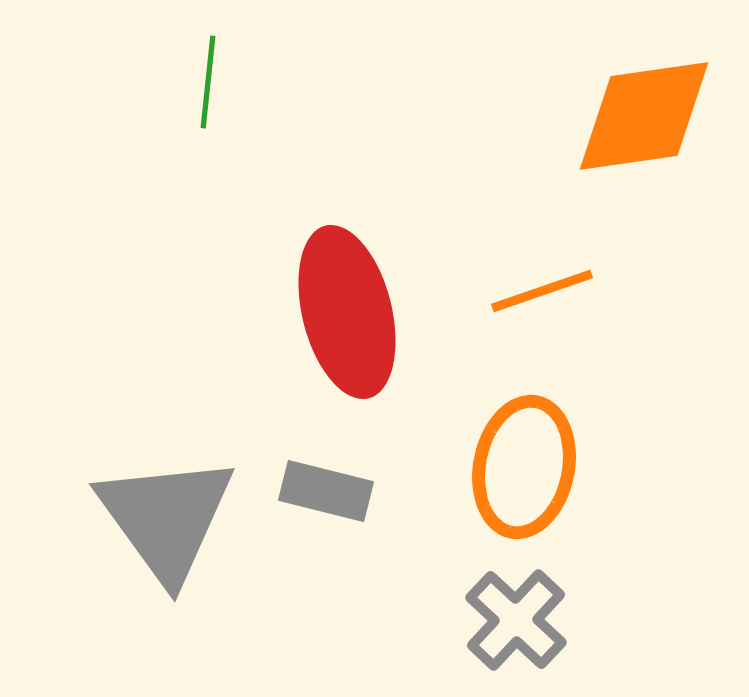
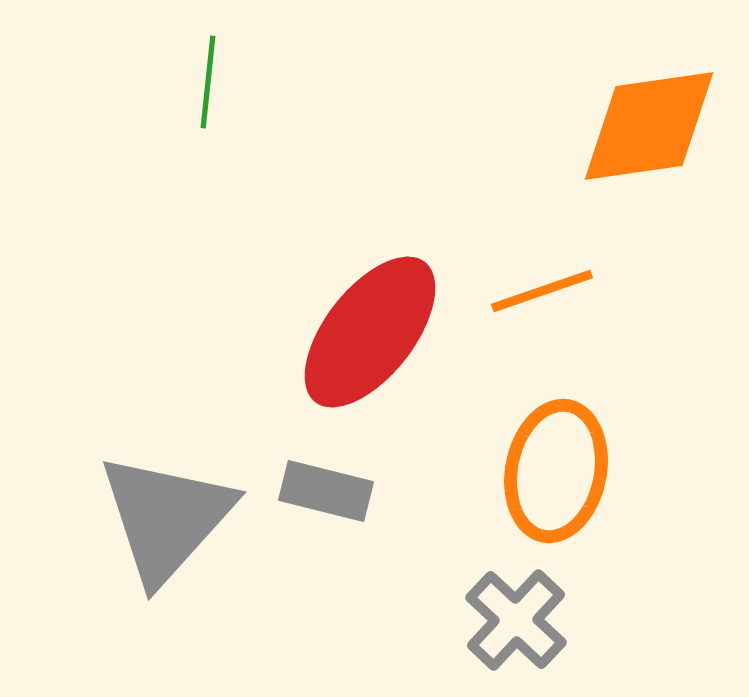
orange diamond: moved 5 px right, 10 px down
red ellipse: moved 23 px right, 20 px down; rotated 52 degrees clockwise
orange ellipse: moved 32 px right, 4 px down
gray triangle: rotated 18 degrees clockwise
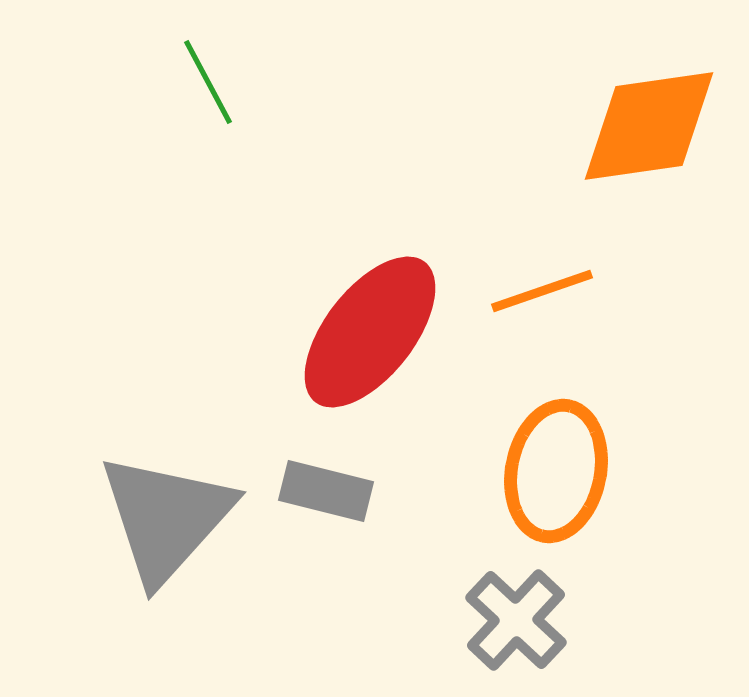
green line: rotated 34 degrees counterclockwise
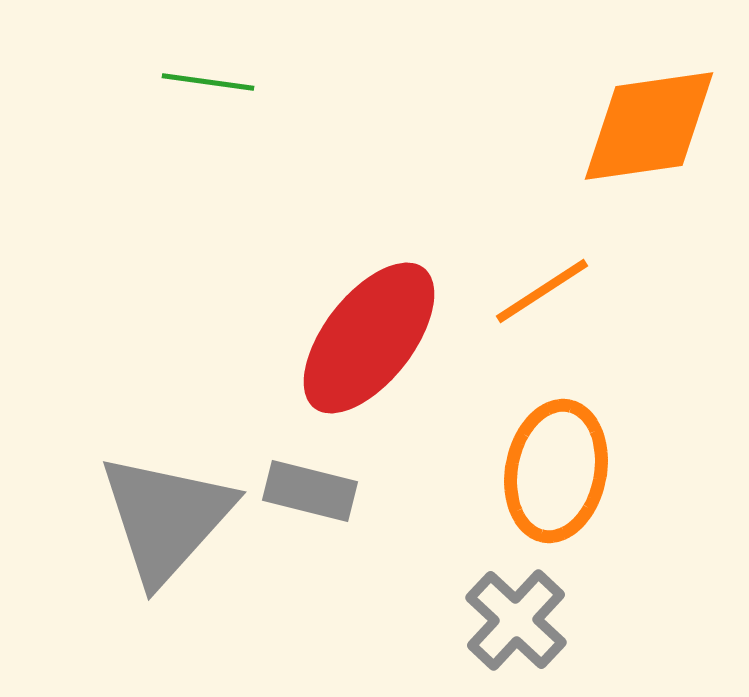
green line: rotated 54 degrees counterclockwise
orange line: rotated 14 degrees counterclockwise
red ellipse: moved 1 px left, 6 px down
gray rectangle: moved 16 px left
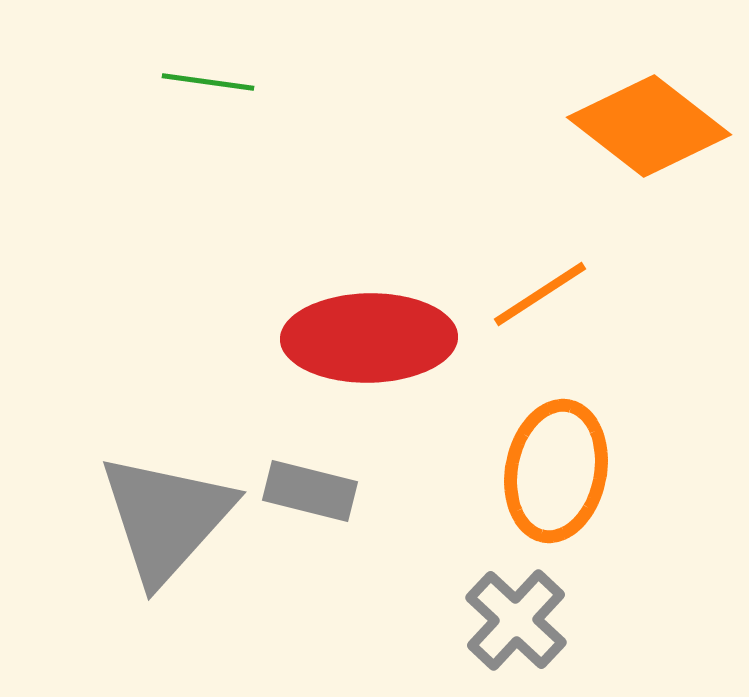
orange diamond: rotated 46 degrees clockwise
orange line: moved 2 px left, 3 px down
red ellipse: rotated 51 degrees clockwise
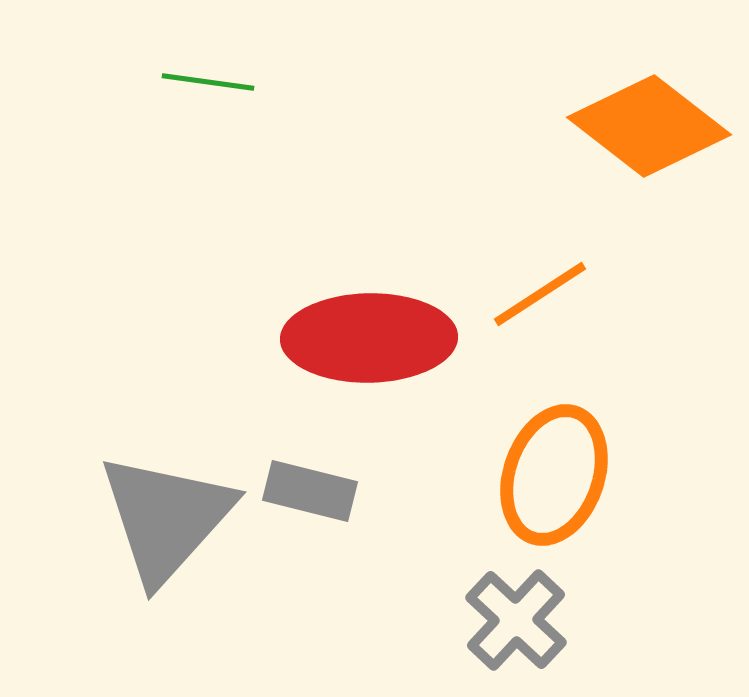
orange ellipse: moved 2 px left, 4 px down; rotated 8 degrees clockwise
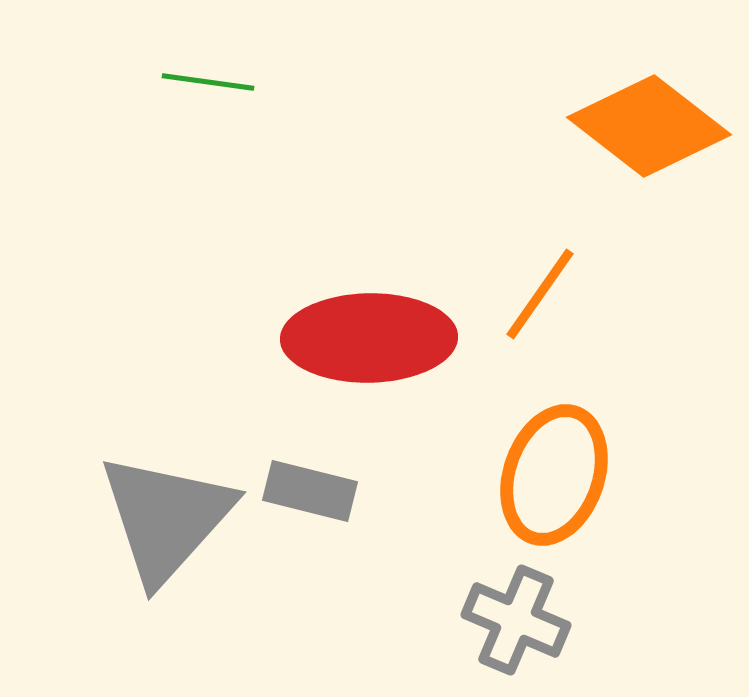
orange line: rotated 22 degrees counterclockwise
gray cross: rotated 20 degrees counterclockwise
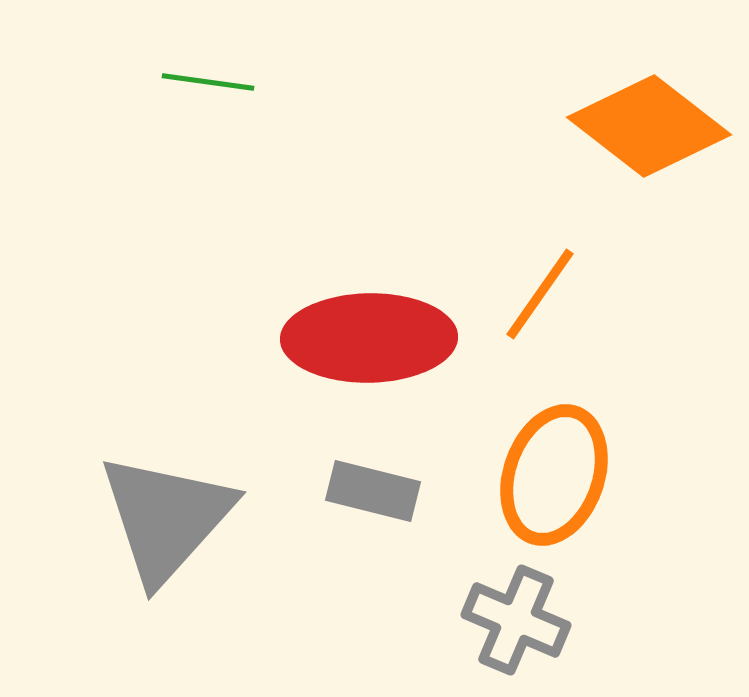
gray rectangle: moved 63 px right
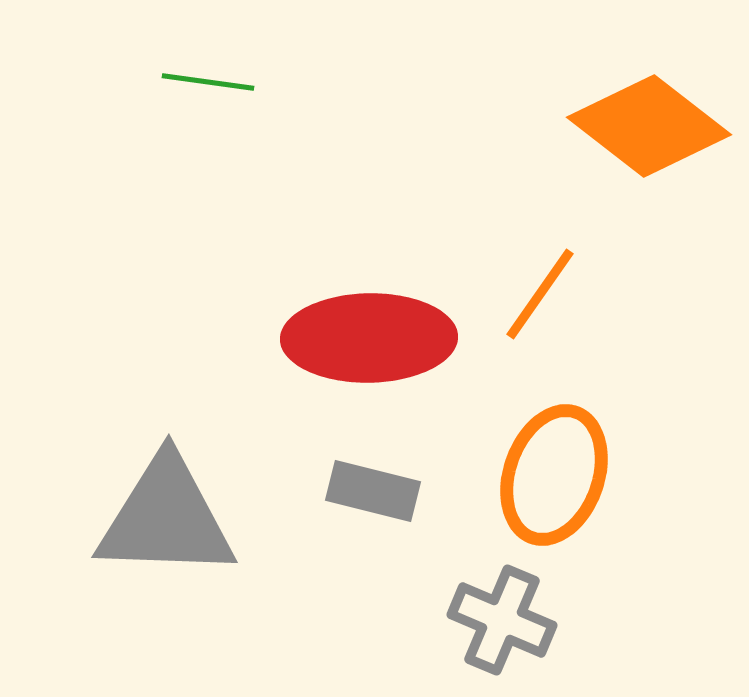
gray triangle: rotated 50 degrees clockwise
gray cross: moved 14 px left
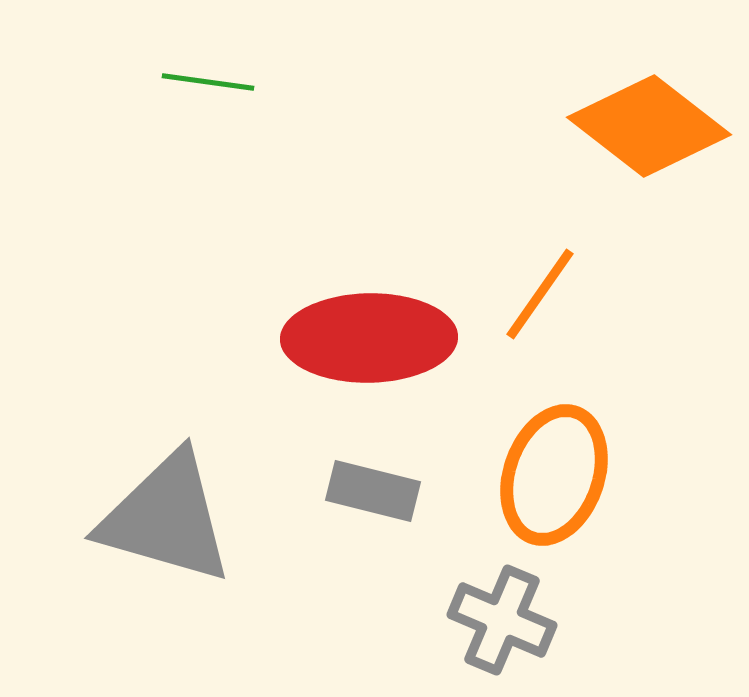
gray triangle: rotated 14 degrees clockwise
